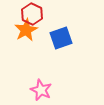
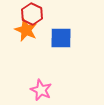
orange star: rotated 20 degrees counterclockwise
blue square: rotated 20 degrees clockwise
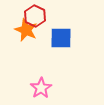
red hexagon: moved 3 px right, 2 px down
pink star: moved 2 px up; rotated 15 degrees clockwise
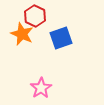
orange star: moved 4 px left, 4 px down
blue square: rotated 20 degrees counterclockwise
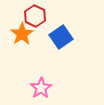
orange star: rotated 15 degrees clockwise
blue square: moved 1 px up; rotated 15 degrees counterclockwise
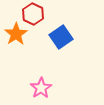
red hexagon: moved 2 px left, 2 px up
orange star: moved 6 px left
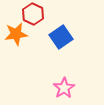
orange star: rotated 25 degrees clockwise
pink star: moved 23 px right
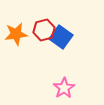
red hexagon: moved 11 px right, 16 px down; rotated 20 degrees clockwise
blue square: rotated 20 degrees counterclockwise
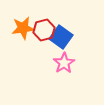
orange star: moved 7 px right, 6 px up
pink star: moved 25 px up
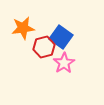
red hexagon: moved 17 px down
